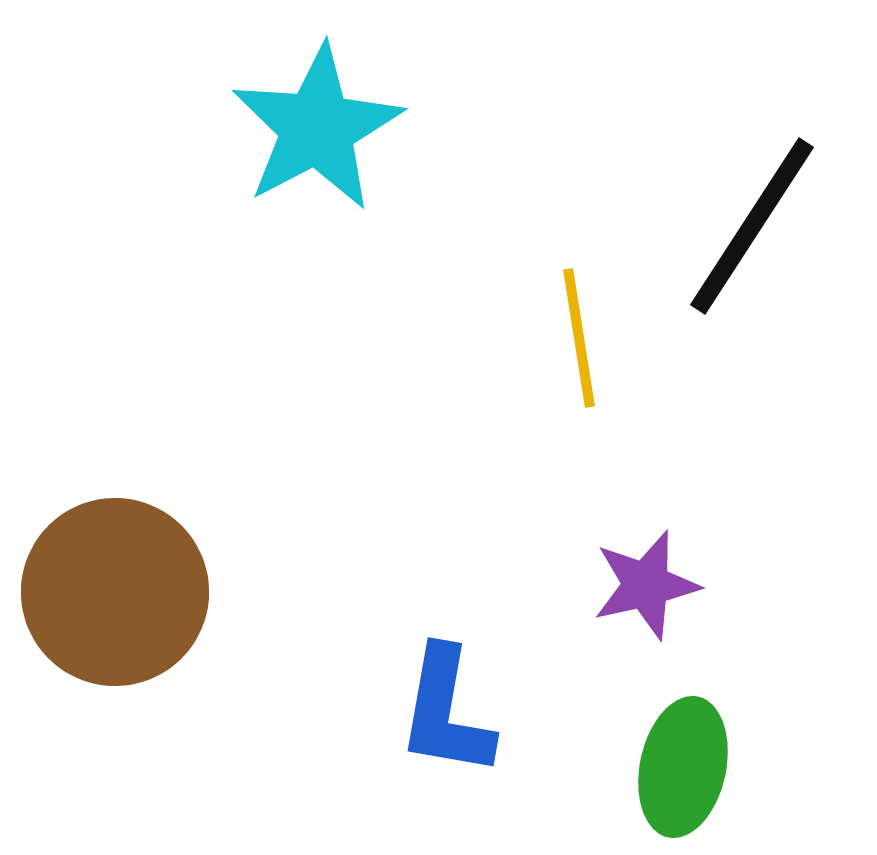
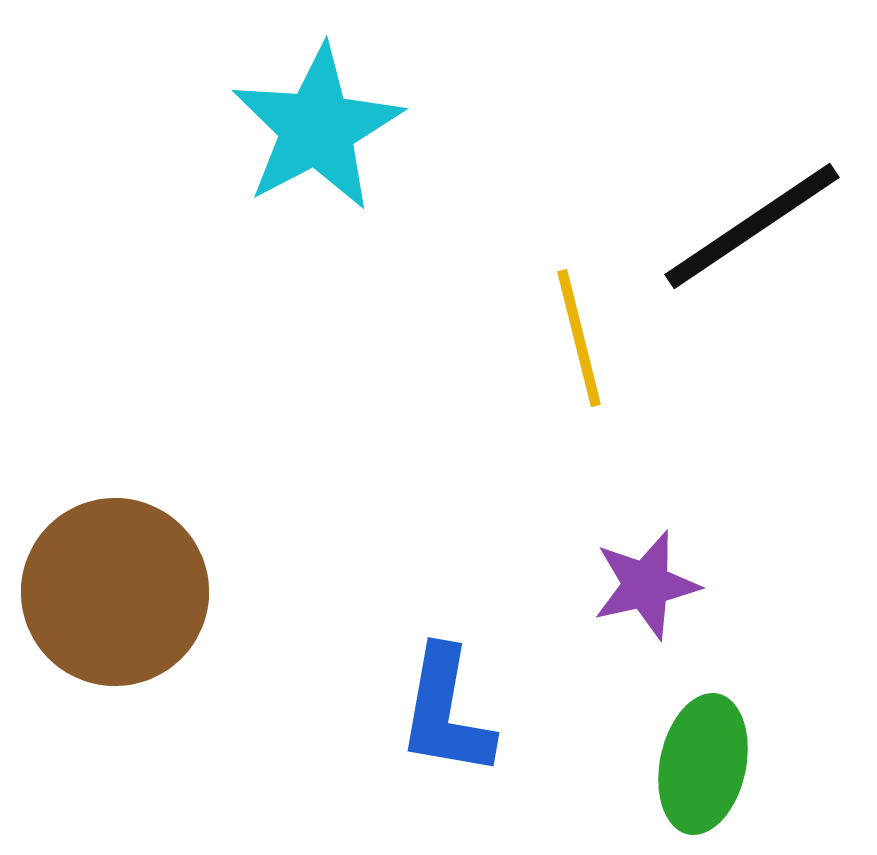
black line: rotated 23 degrees clockwise
yellow line: rotated 5 degrees counterclockwise
green ellipse: moved 20 px right, 3 px up
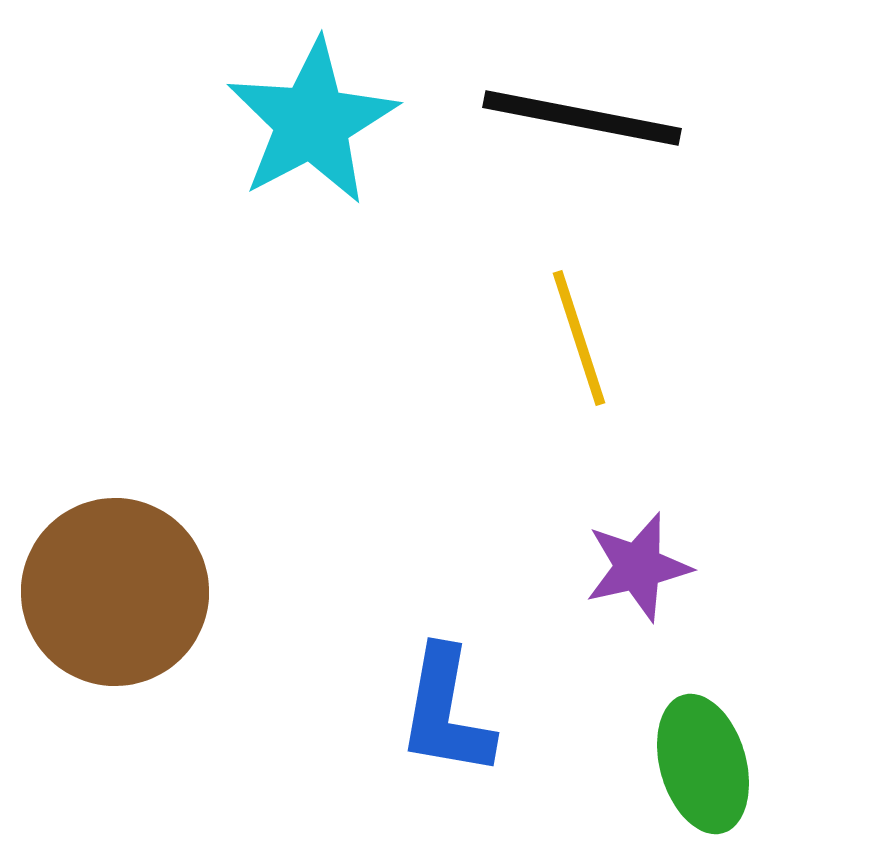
cyan star: moved 5 px left, 6 px up
black line: moved 170 px left, 108 px up; rotated 45 degrees clockwise
yellow line: rotated 4 degrees counterclockwise
purple star: moved 8 px left, 18 px up
green ellipse: rotated 28 degrees counterclockwise
